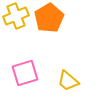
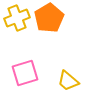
yellow cross: moved 1 px right, 2 px down
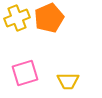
orange pentagon: rotated 8 degrees clockwise
yellow trapezoid: rotated 40 degrees counterclockwise
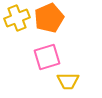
pink square: moved 22 px right, 16 px up
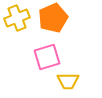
orange pentagon: moved 4 px right
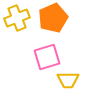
yellow trapezoid: moved 1 px up
